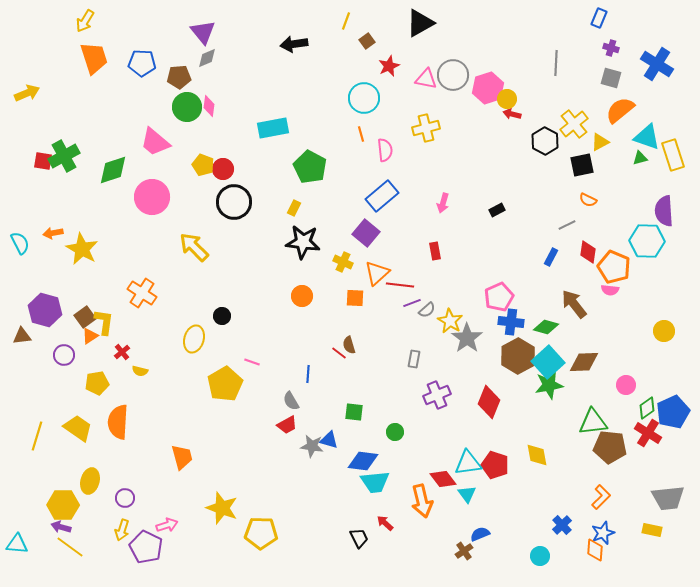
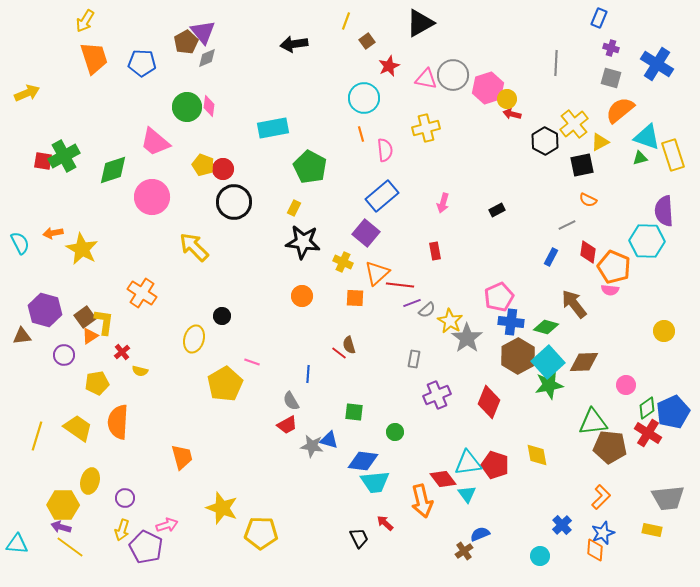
brown pentagon at (179, 77): moved 7 px right, 35 px up; rotated 25 degrees counterclockwise
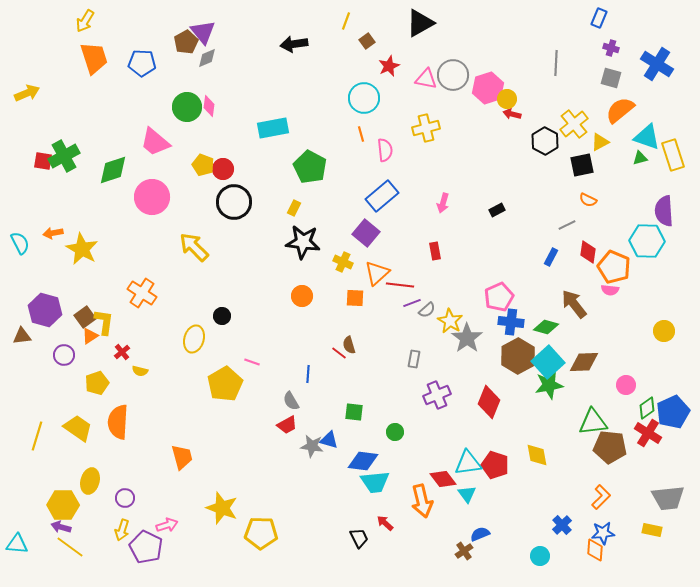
yellow pentagon at (97, 383): rotated 10 degrees counterclockwise
blue star at (603, 533): rotated 15 degrees clockwise
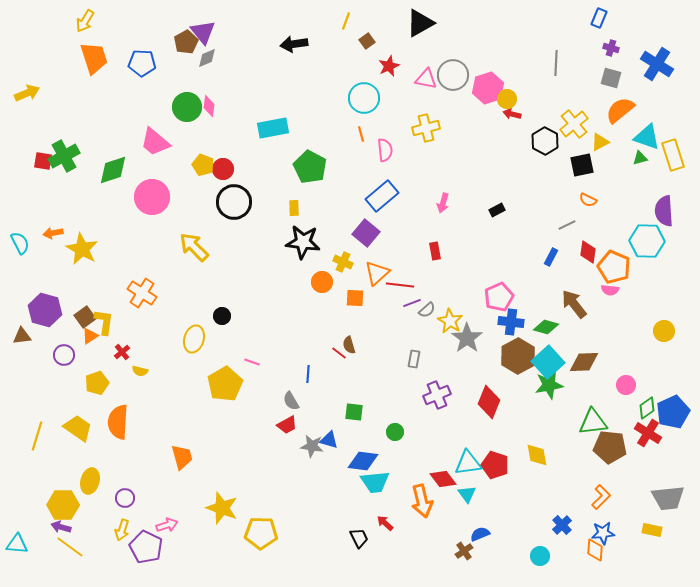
yellow rectangle at (294, 208): rotated 28 degrees counterclockwise
orange circle at (302, 296): moved 20 px right, 14 px up
